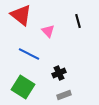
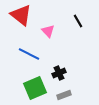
black line: rotated 16 degrees counterclockwise
green square: moved 12 px right, 1 px down; rotated 35 degrees clockwise
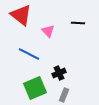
black line: moved 2 px down; rotated 56 degrees counterclockwise
gray rectangle: rotated 48 degrees counterclockwise
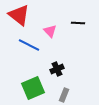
red triangle: moved 2 px left
pink triangle: moved 2 px right
blue line: moved 9 px up
black cross: moved 2 px left, 4 px up
green square: moved 2 px left
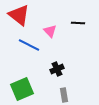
green square: moved 11 px left, 1 px down
gray rectangle: rotated 32 degrees counterclockwise
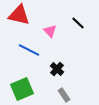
red triangle: rotated 25 degrees counterclockwise
black line: rotated 40 degrees clockwise
blue line: moved 5 px down
black cross: rotated 24 degrees counterclockwise
gray rectangle: rotated 24 degrees counterclockwise
